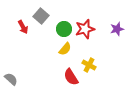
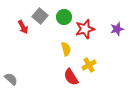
gray square: moved 1 px left
green circle: moved 12 px up
yellow semicircle: moved 1 px right; rotated 56 degrees counterclockwise
yellow cross: rotated 32 degrees clockwise
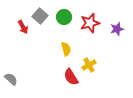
red star: moved 5 px right, 6 px up
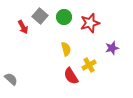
purple star: moved 5 px left, 19 px down
red semicircle: moved 1 px up
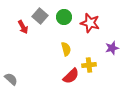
red star: rotated 30 degrees clockwise
yellow cross: rotated 24 degrees clockwise
red semicircle: rotated 102 degrees counterclockwise
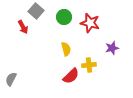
gray square: moved 4 px left, 5 px up
gray semicircle: rotated 104 degrees counterclockwise
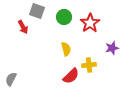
gray square: moved 1 px right; rotated 21 degrees counterclockwise
red star: rotated 24 degrees clockwise
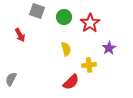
red arrow: moved 3 px left, 8 px down
purple star: moved 3 px left; rotated 16 degrees counterclockwise
red semicircle: moved 6 px down
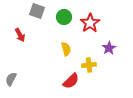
red semicircle: moved 1 px up
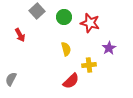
gray square: rotated 28 degrees clockwise
red star: rotated 24 degrees counterclockwise
